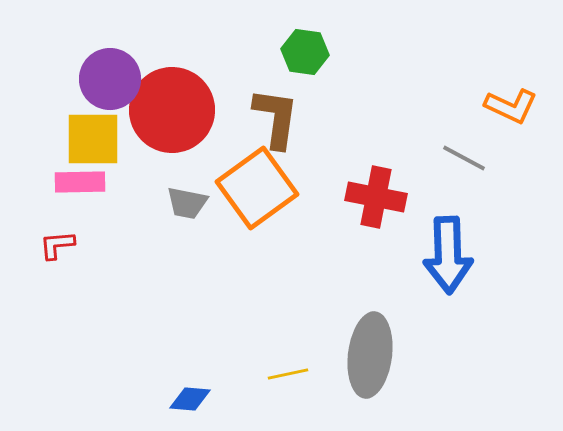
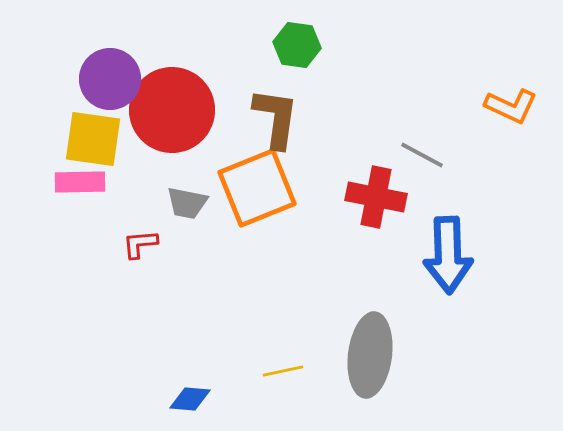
green hexagon: moved 8 px left, 7 px up
yellow square: rotated 8 degrees clockwise
gray line: moved 42 px left, 3 px up
orange square: rotated 14 degrees clockwise
red L-shape: moved 83 px right, 1 px up
yellow line: moved 5 px left, 3 px up
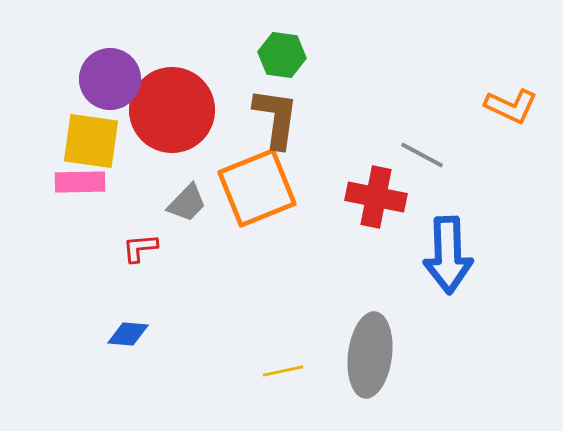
green hexagon: moved 15 px left, 10 px down
yellow square: moved 2 px left, 2 px down
gray trapezoid: rotated 57 degrees counterclockwise
red L-shape: moved 4 px down
blue diamond: moved 62 px left, 65 px up
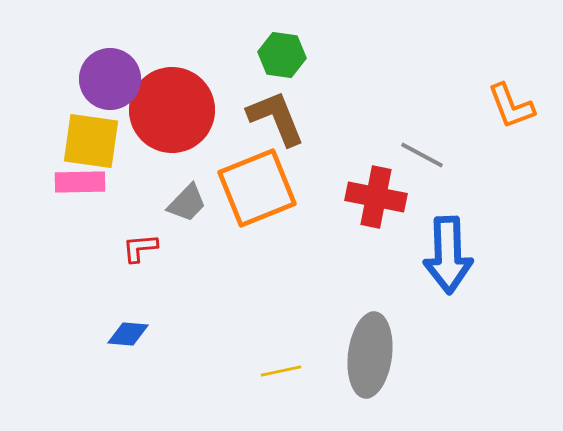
orange L-shape: rotated 44 degrees clockwise
brown L-shape: rotated 30 degrees counterclockwise
yellow line: moved 2 px left
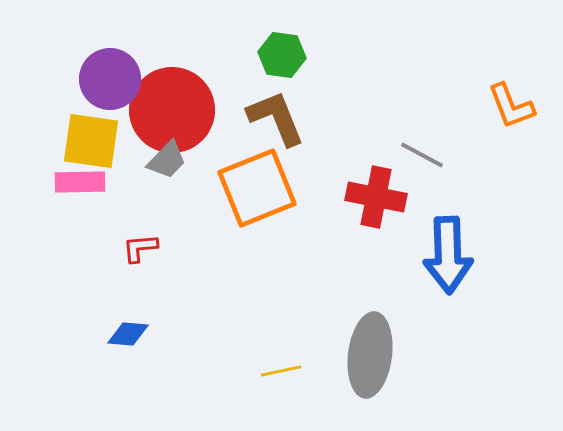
gray trapezoid: moved 20 px left, 43 px up
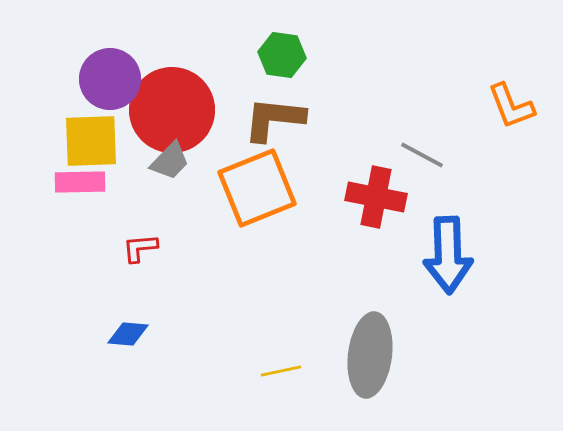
brown L-shape: moved 2 px left, 1 px down; rotated 62 degrees counterclockwise
yellow square: rotated 10 degrees counterclockwise
gray trapezoid: moved 3 px right, 1 px down
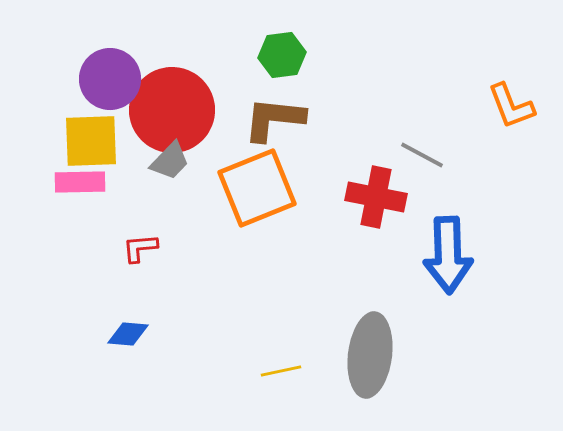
green hexagon: rotated 15 degrees counterclockwise
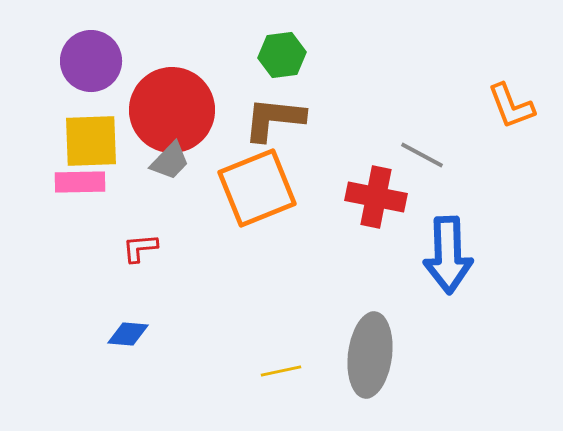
purple circle: moved 19 px left, 18 px up
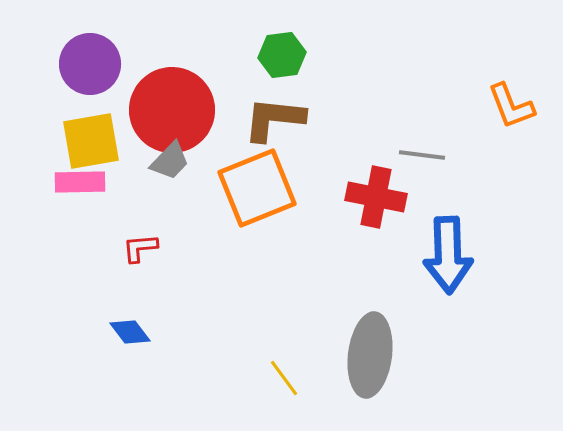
purple circle: moved 1 px left, 3 px down
yellow square: rotated 8 degrees counterclockwise
gray line: rotated 21 degrees counterclockwise
blue diamond: moved 2 px right, 2 px up; rotated 48 degrees clockwise
yellow line: moved 3 px right, 7 px down; rotated 66 degrees clockwise
